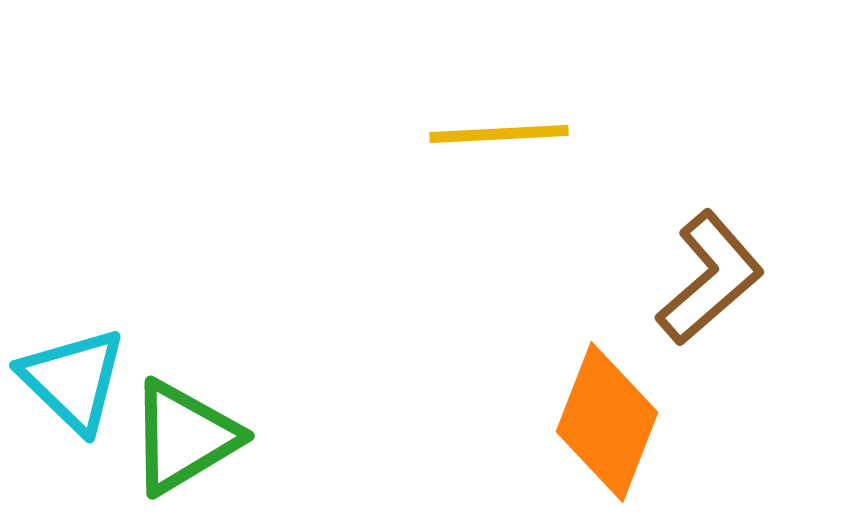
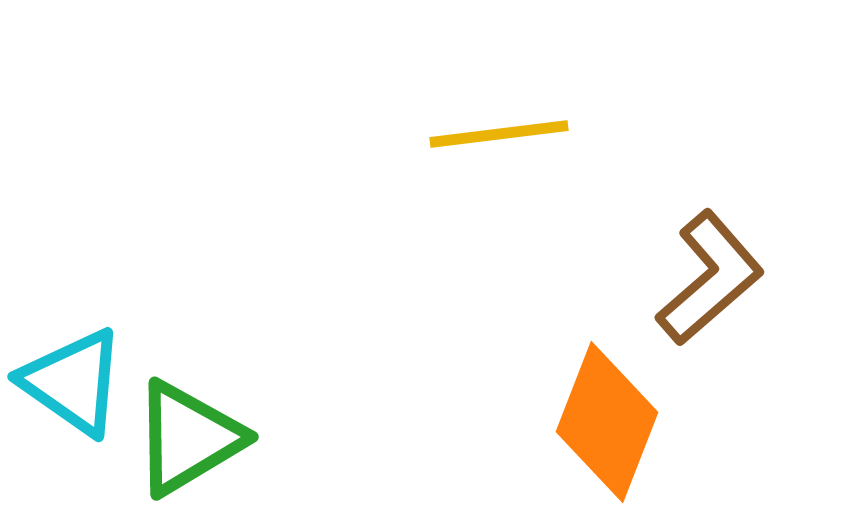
yellow line: rotated 4 degrees counterclockwise
cyan triangle: moved 2 px down; rotated 9 degrees counterclockwise
green triangle: moved 4 px right, 1 px down
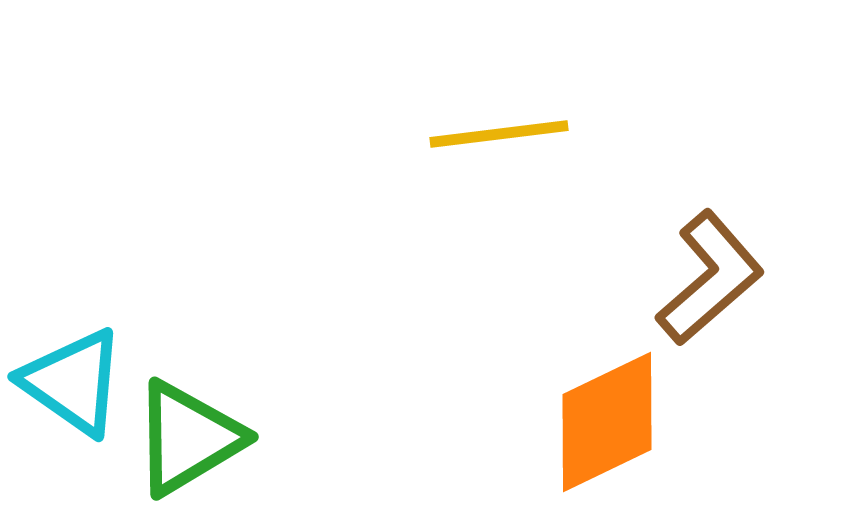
orange diamond: rotated 43 degrees clockwise
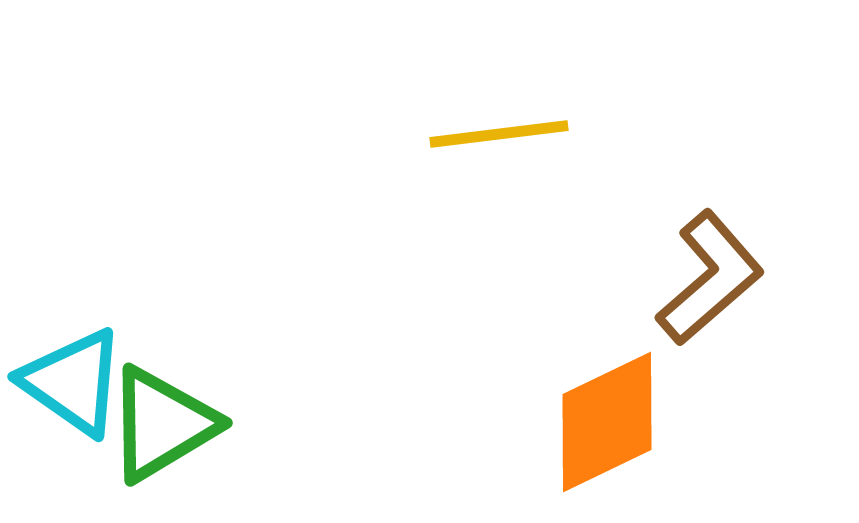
green triangle: moved 26 px left, 14 px up
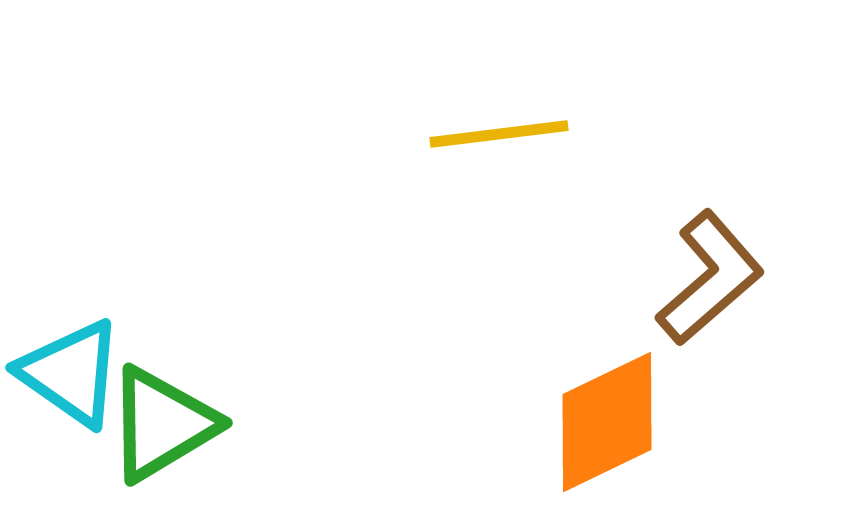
cyan triangle: moved 2 px left, 9 px up
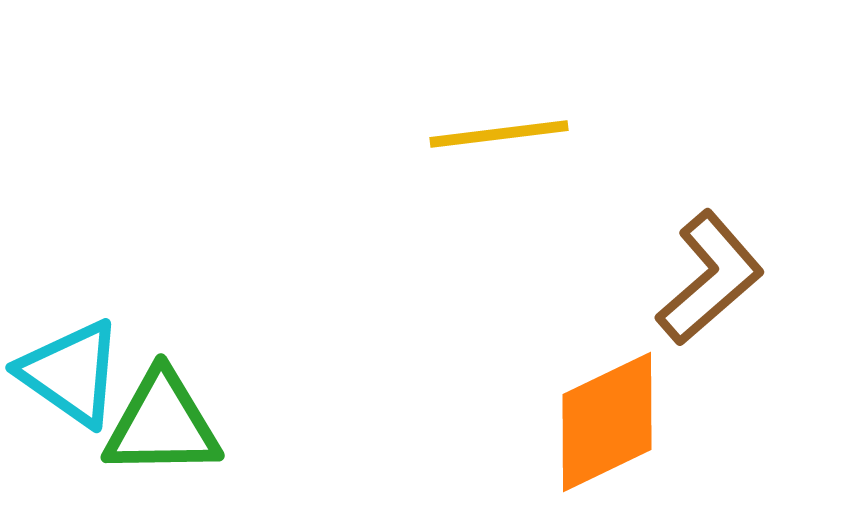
green triangle: rotated 30 degrees clockwise
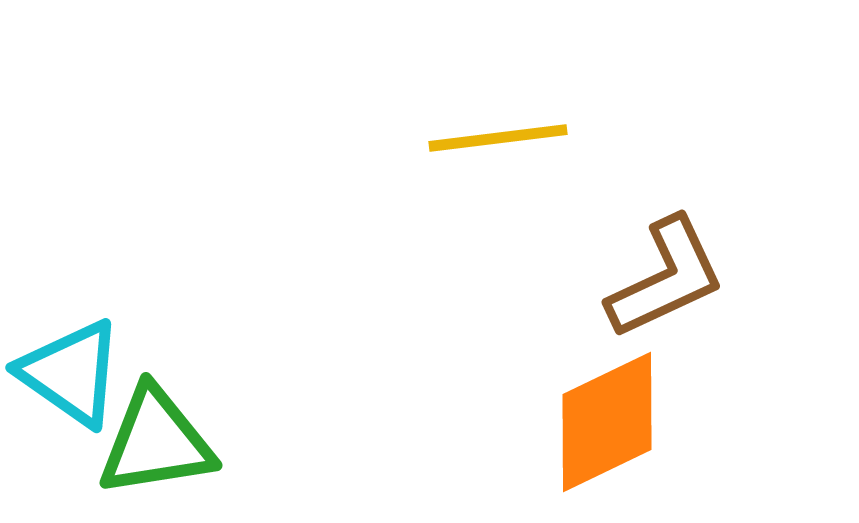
yellow line: moved 1 px left, 4 px down
brown L-shape: moved 44 px left; rotated 16 degrees clockwise
green triangle: moved 6 px left, 18 px down; rotated 8 degrees counterclockwise
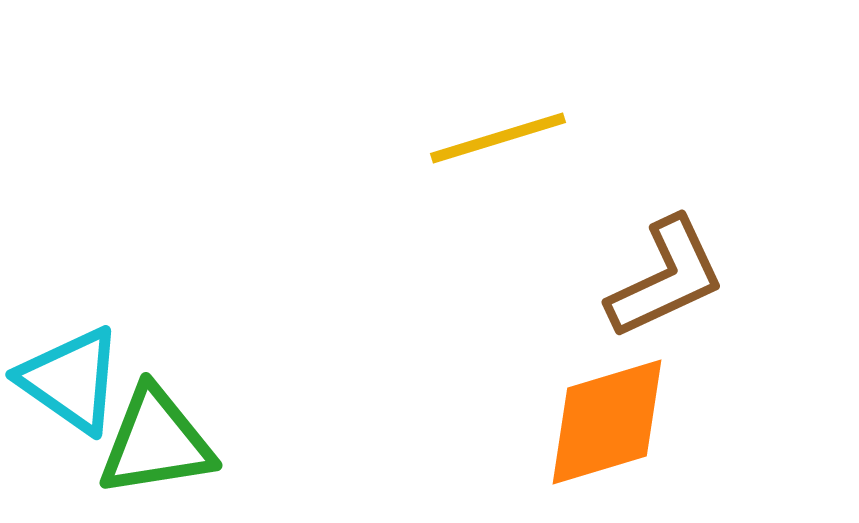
yellow line: rotated 10 degrees counterclockwise
cyan triangle: moved 7 px down
orange diamond: rotated 9 degrees clockwise
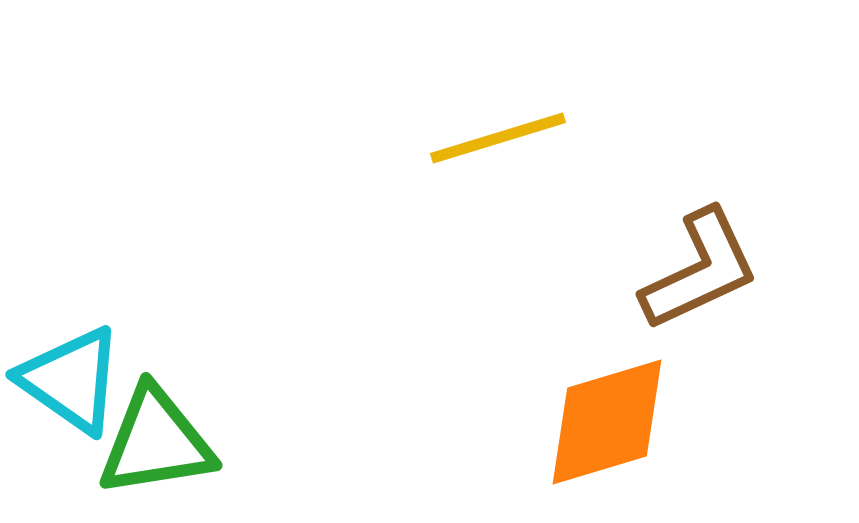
brown L-shape: moved 34 px right, 8 px up
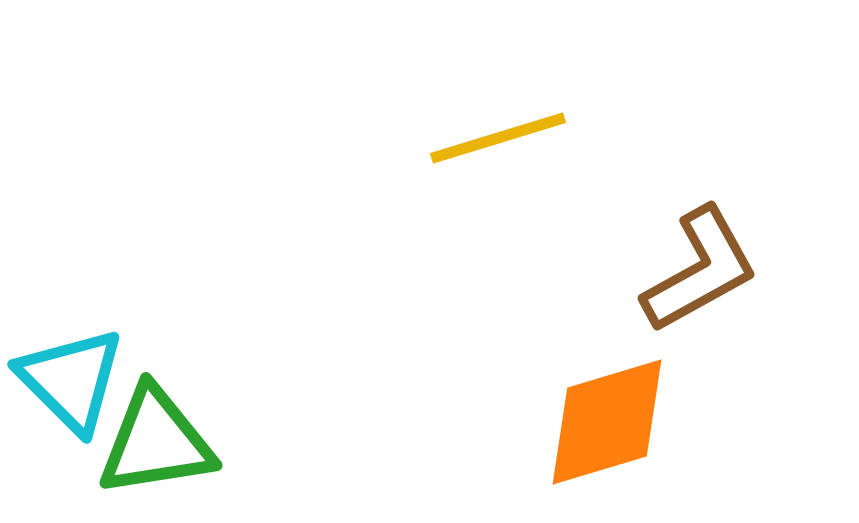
brown L-shape: rotated 4 degrees counterclockwise
cyan triangle: rotated 10 degrees clockwise
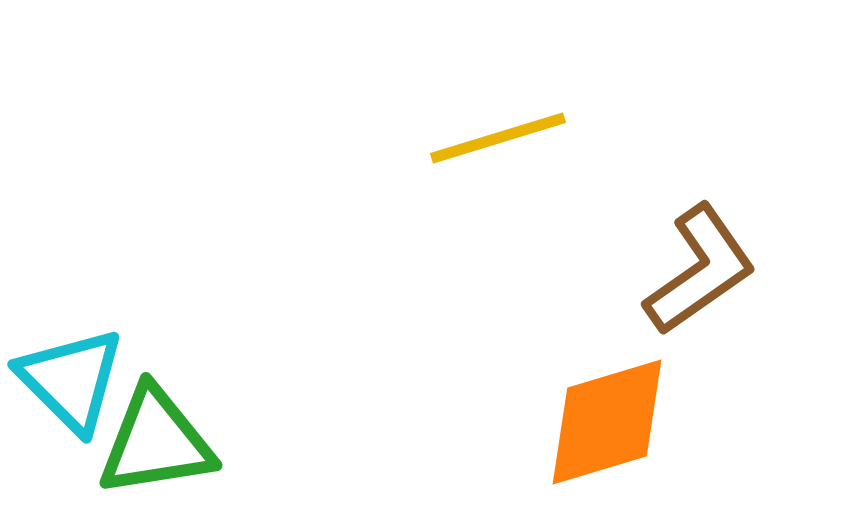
brown L-shape: rotated 6 degrees counterclockwise
